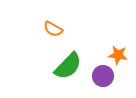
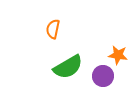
orange semicircle: rotated 72 degrees clockwise
green semicircle: moved 1 px down; rotated 16 degrees clockwise
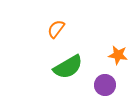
orange semicircle: moved 3 px right; rotated 24 degrees clockwise
purple circle: moved 2 px right, 9 px down
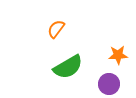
orange star: rotated 12 degrees counterclockwise
purple circle: moved 4 px right, 1 px up
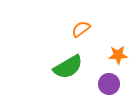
orange semicircle: moved 25 px right; rotated 18 degrees clockwise
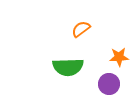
orange star: moved 1 px right, 2 px down
green semicircle: rotated 28 degrees clockwise
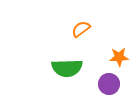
green semicircle: moved 1 px left, 1 px down
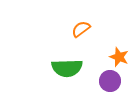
orange star: rotated 24 degrees clockwise
purple circle: moved 1 px right, 3 px up
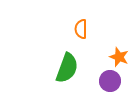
orange semicircle: rotated 54 degrees counterclockwise
green semicircle: rotated 68 degrees counterclockwise
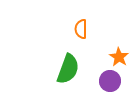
orange star: rotated 12 degrees clockwise
green semicircle: moved 1 px right, 1 px down
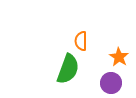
orange semicircle: moved 12 px down
purple circle: moved 1 px right, 2 px down
